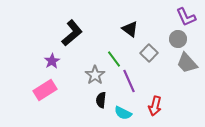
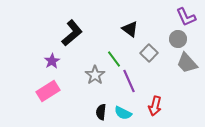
pink rectangle: moved 3 px right, 1 px down
black semicircle: moved 12 px down
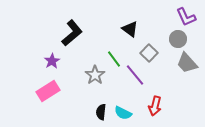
purple line: moved 6 px right, 6 px up; rotated 15 degrees counterclockwise
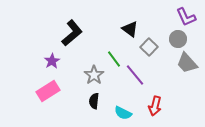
gray square: moved 6 px up
gray star: moved 1 px left
black semicircle: moved 7 px left, 11 px up
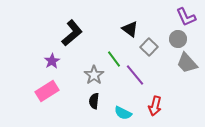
pink rectangle: moved 1 px left
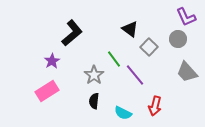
gray trapezoid: moved 9 px down
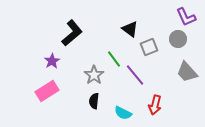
gray square: rotated 24 degrees clockwise
red arrow: moved 1 px up
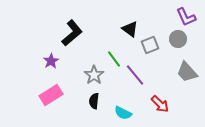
gray square: moved 1 px right, 2 px up
purple star: moved 1 px left
pink rectangle: moved 4 px right, 4 px down
red arrow: moved 5 px right, 1 px up; rotated 60 degrees counterclockwise
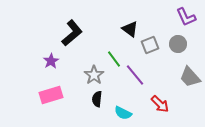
gray circle: moved 5 px down
gray trapezoid: moved 3 px right, 5 px down
pink rectangle: rotated 15 degrees clockwise
black semicircle: moved 3 px right, 2 px up
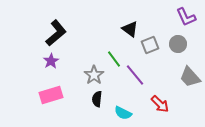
black L-shape: moved 16 px left
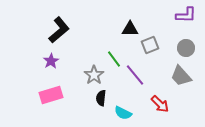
purple L-shape: moved 2 px up; rotated 65 degrees counterclockwise
black triangle: rotated 36 degrees counterclockwise
black L-shape: moved 3 px right, 3 px up
gray circle: moved 8 px right, 4 px down
gray trapezoid: moved 9 px left, 1 px up
black semicircle: moved 4 px right, 1 px up
